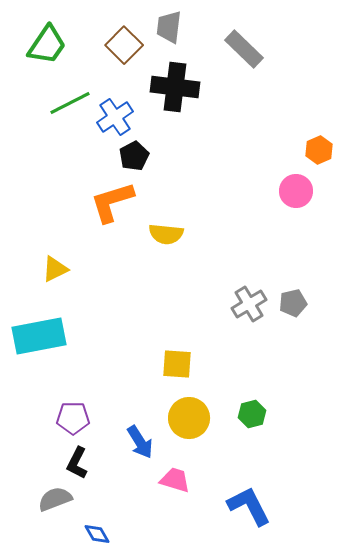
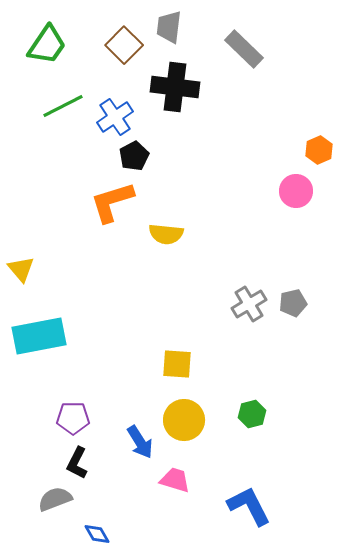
green line: moved 7 px left, 3 px down
yellow triangle: moved 34 px left; rotated 44 degrees counterclockwise
yellow circle: moved 5 px left, 2 px down
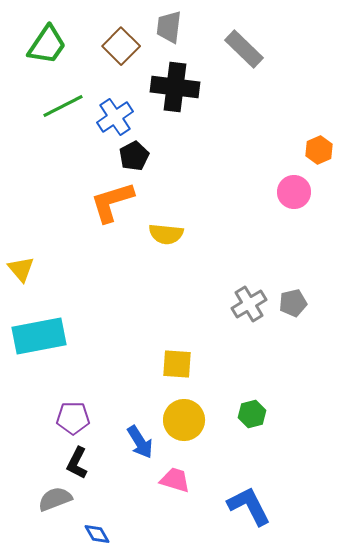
brown square: moved 3 px left, 1 px down
pink circle: moved 2 px left, 1 px down
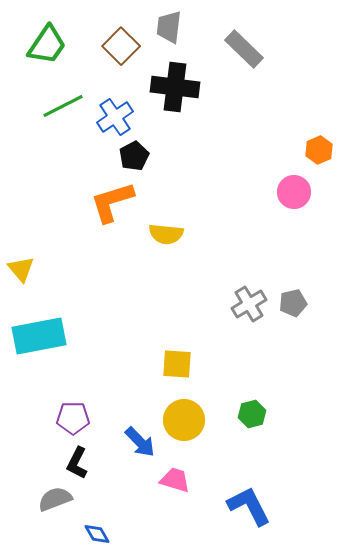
blue arrow: rotated 12 degrees counterclockwise
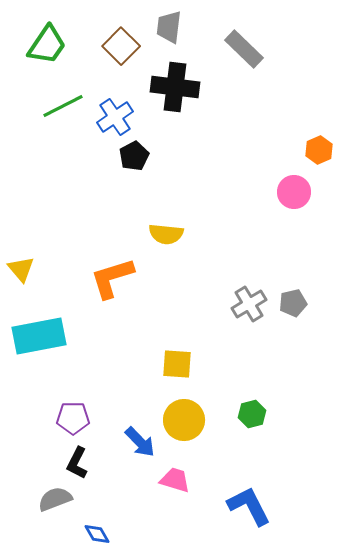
orange L-shape: moved 76 px down
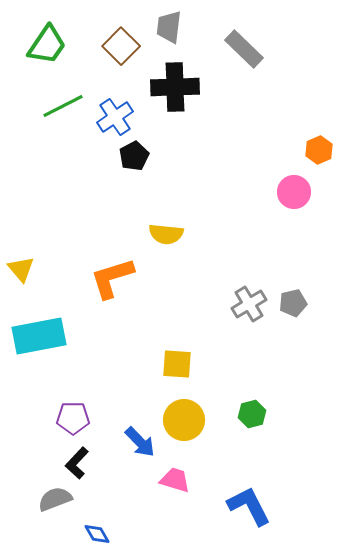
black cross: rotated 9 degrees counterclockwise
black L-shape: rotated 16 degrees clockwise
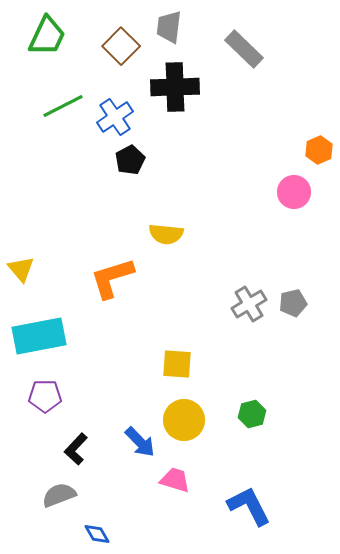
green trapezoid: moved 9 px up; rotated 9 degrees counterclockwise
black pentagon: moved 4 px left, 4 px down
purple pentagon: moved 28 px left, 22 px up
black L-shape: moved 1 px left, 14 px up
gray semicircle: moved 4 px right, 4 px up
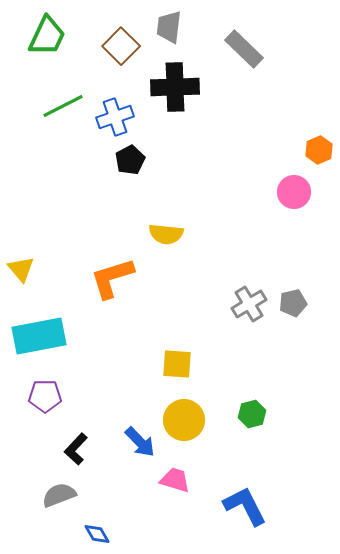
blue cross: rotated 15 degrees clockwise
blue L-shape: moved 4 px left
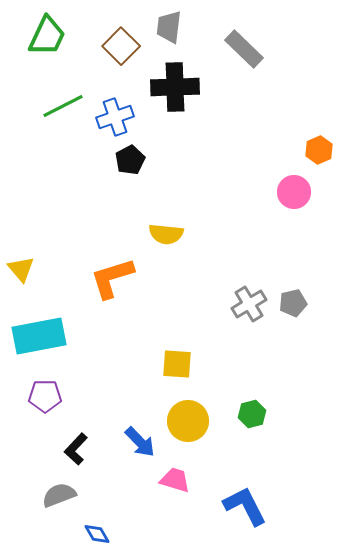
yellow circle: moved 4 px right, 1 px down
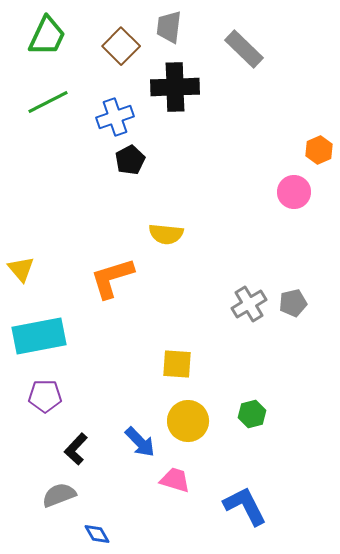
green line: moved 15 px left, 4 px up
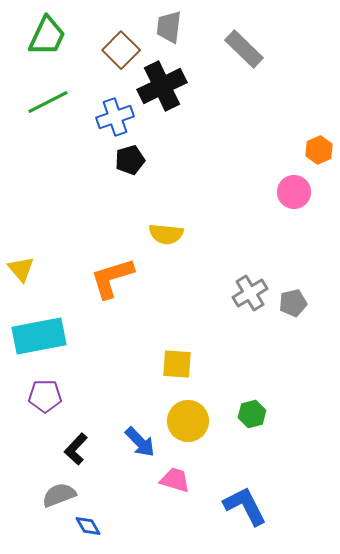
brown square: moved 4 px down
black cross: moved 13 px left, 1 px up; rotated 24 degrees counterclockwise
black pentagon: rotated 12 degrees clockwise
gray cross: moved 1 px right, 11 px up
blue diamond: moved 9 px left, 8 px up
